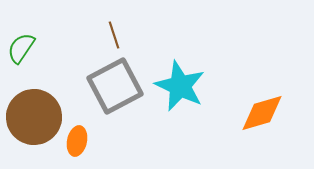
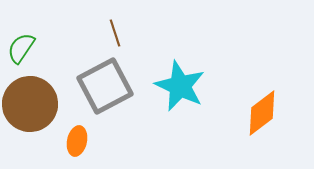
brown line: moved 1 px right, 2 px up
gray square: moved 10 px left
orange diamond: rotated 21 degrees counterclockwise
brown circle: moved 4 px left, 13 px up
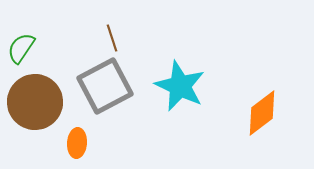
brown line: moved 3 px left, 5 px down
brown circle: moved 5 px right, 2 px up
orange ellipse: moved 2 px down; rotated 8 degrees counterclockwise
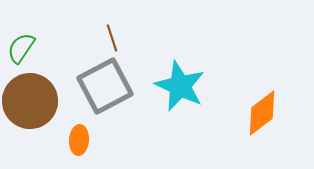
brown circle: moved 5 px left, 1 px up
orange ellipse: moved 2 px right, 3 px up
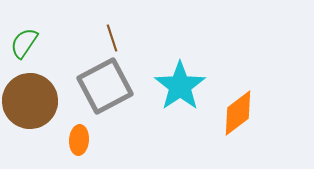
green semicircle: moved 3 px right, 5 px up
cyan star: rotated 12 degrees clockwise
orange diamond: moved 24 px left
